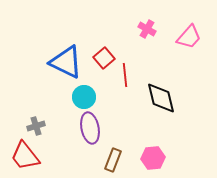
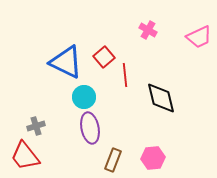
pink cross: moved 1 px right, 1 px down
pink trapezoid: moved 10 px right; rotated 24 degrees clockwise
red square: moved 1 px up
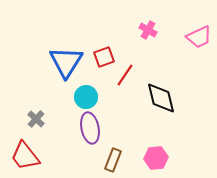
red square: rotated 20 degrees clockwise
blue triangle: rotated 36 degrees clockwise
red line: rotated 40 degrees clockwise
cyan circle: moved 2 px right
gray cross: moved 7 px up; rotated 30 degrees counterclockwise
pink hexagon: moved 3 px right
